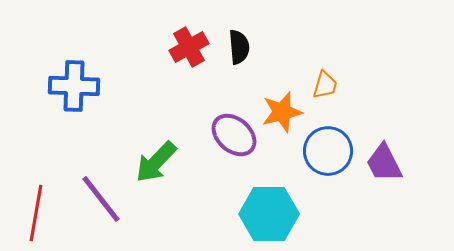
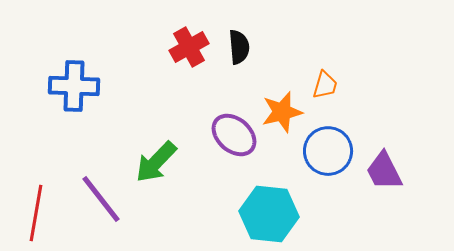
purple trapezoid: moved 8 px down
cyan hexagon: rotated 6 degrees clockwise
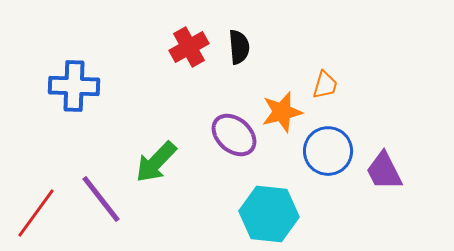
red line: rotated 26 degrees clockwise
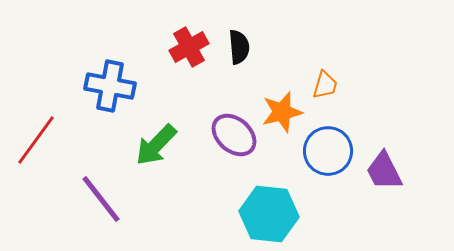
blue cross: moved 36 px right; rotated 9 degrees clockwise
green arrow: moved 17 px up
red line: moved 73 px up
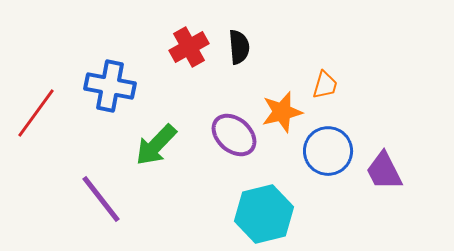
red line: moved 27 px up
cyan hexagon: moved 5 px left; rotated 20 degrees counterclockwise
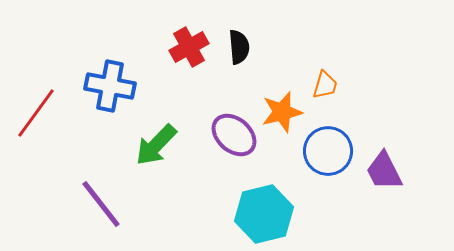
purple line: moved 5 px down
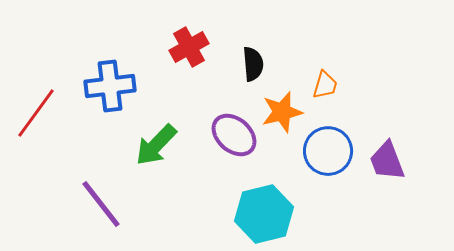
black semicircle: moved 14 px right, 17 px down
blue cross: rotated 18 degrees counterclockwise
purple trapezoid: moved 3 px right, 10 px up; rotated 6 degrees clockwise
